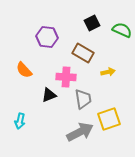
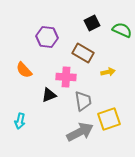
gray trapezoid: moved 2 px down
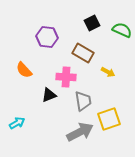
yellow arrow: rotated 40 degrees clockwise
cyan arrow: moved 3 px left, 2 px down; rotated 133 degrees counterclockwise
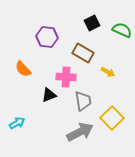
orange semicircle: moved 1 px left, 1 px up
yellow square: moved 3 px right, 1 px up; rotated 25 degrees counterclockwise
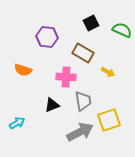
black square: moved 1 px left
orange semicircle: moved 1 px down; rotated 30 degrees counterclockwise
black triangle: moved 3 px right, 10 px down
yellow square: moved 3 px left, 2 px down; rotated 25 degrees clockwise
